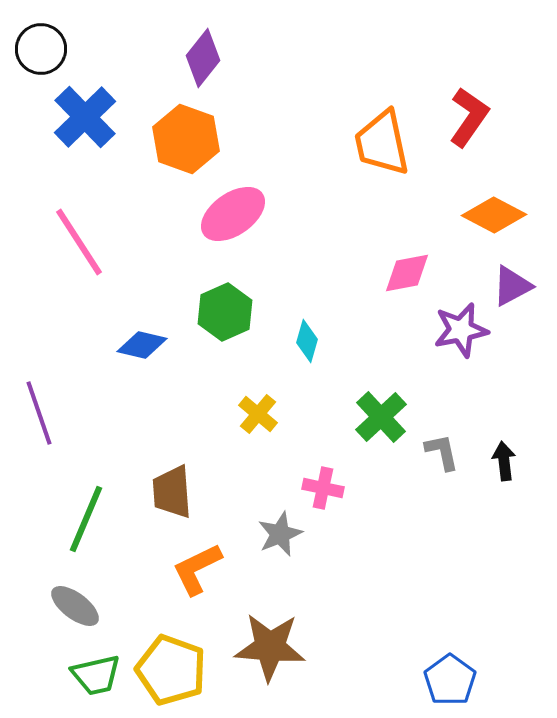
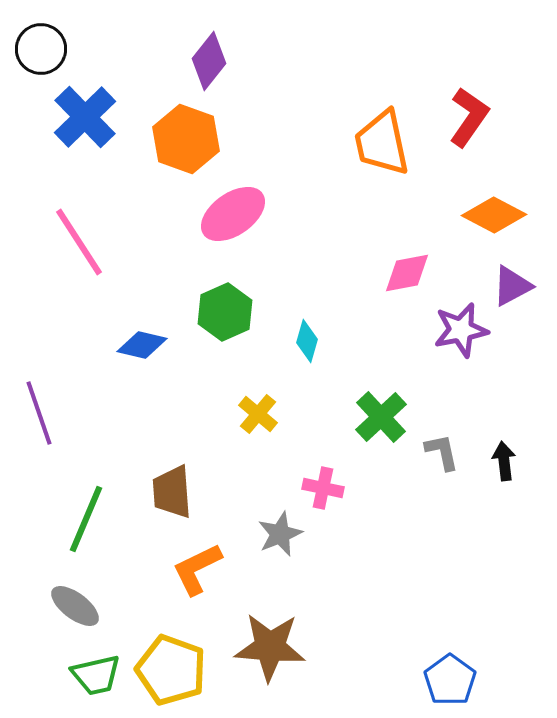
purple diamond: moved 6 px right, 3 px down
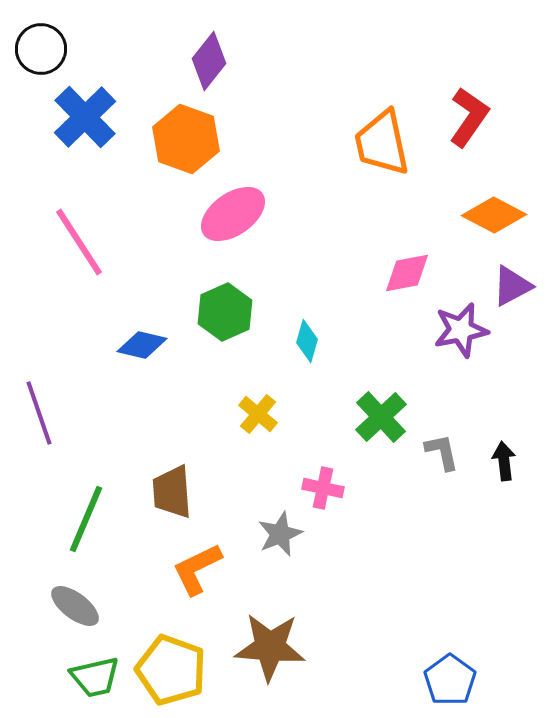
green trapezoid: moved 1 px left, 2 px down
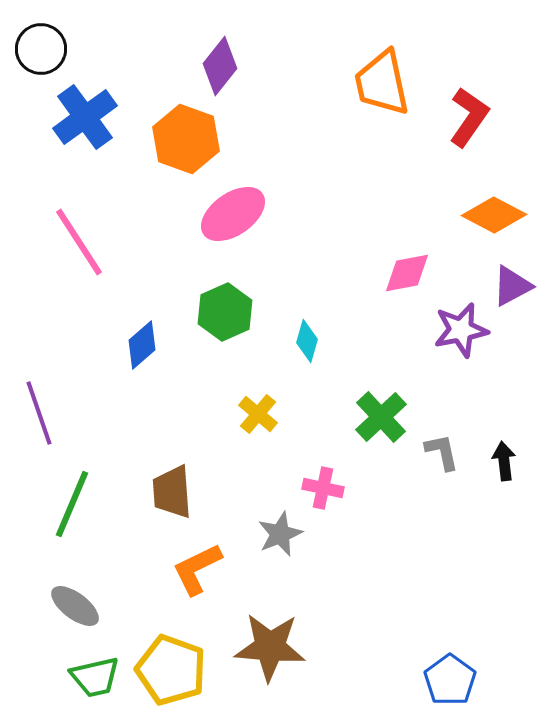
purple diamond: moved 11 px right, 5 px down
blue cross: rotated 8 degrees clockwise
orange trapezoid: moved 60 px up
blue diamond: rotated 54 degrees counterclockwise
green line: moved 14 px left, 15 px up
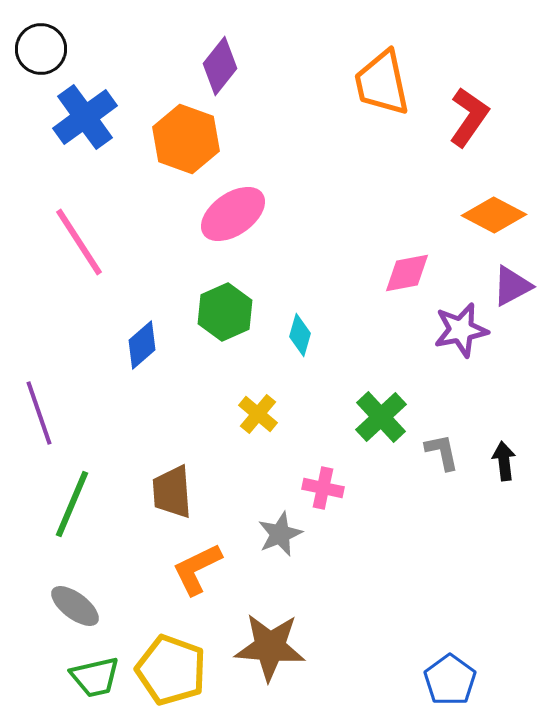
cyan diamond: moved 7 px left, 6 px up
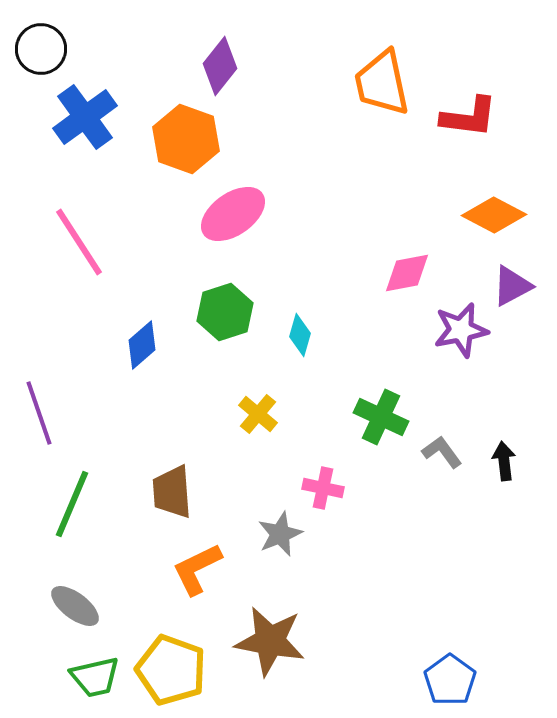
red L-shape: rotated 62 degrees clockwise
green hexagon: rotated 6 degrees clockwise
green cross: rotated 22 degrees counterclockwise
gray L-shape: rotated 24 degrees counterclockwise
brown star: moved 6 px up; rotated 6 degrees clockwise
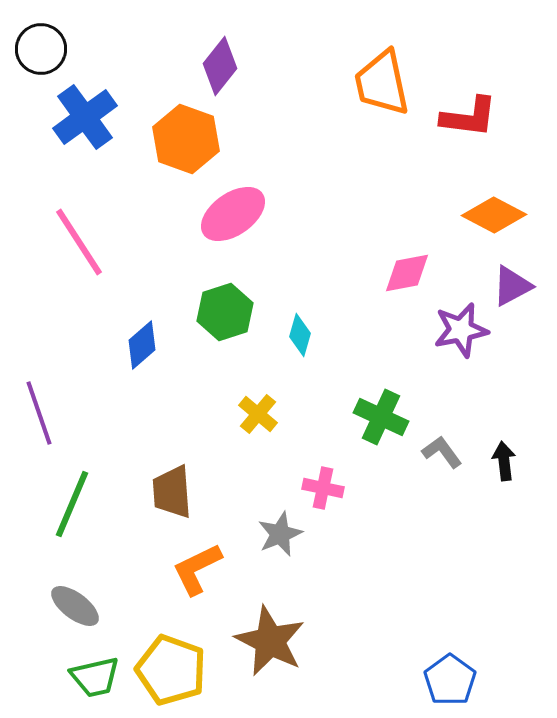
brown star: rotated 16 degrees clockwise
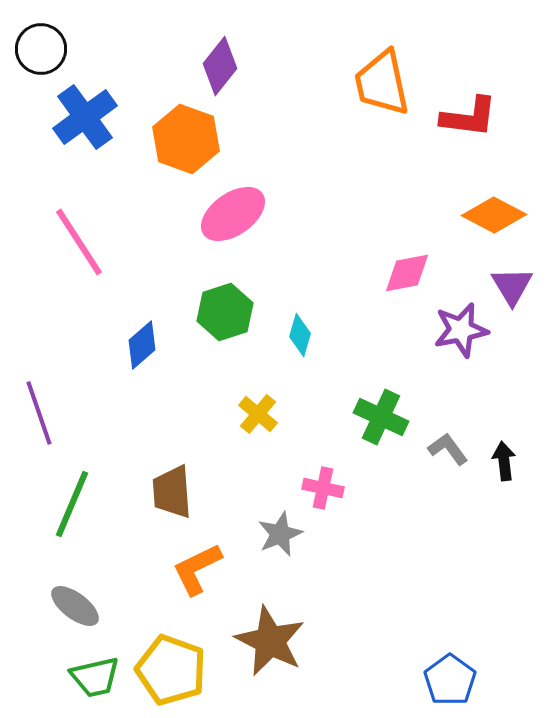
purple triangle: rotated 33 degrees counterclockwise
gray L-shape: moved 6 px right, 3 px up
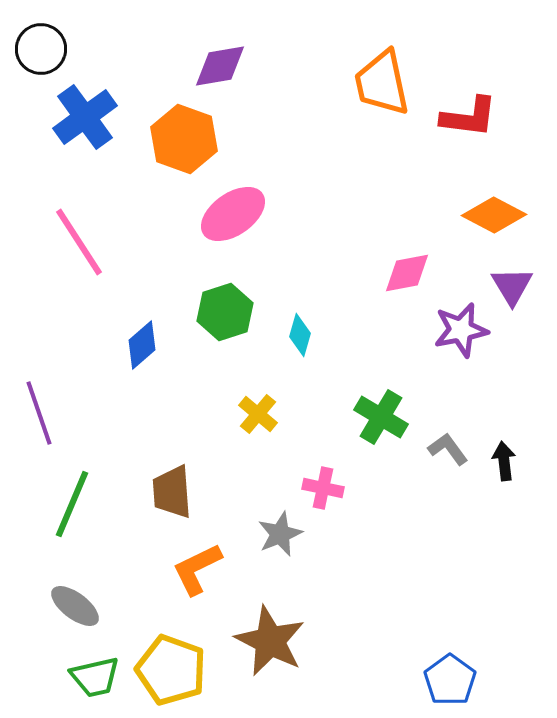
purple diamond: rotated 42 degrees clockwise
orange hexagon: moved 2 px left
green cross: rotated 6 degrees clockwise
